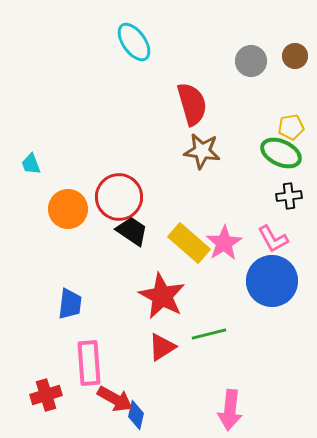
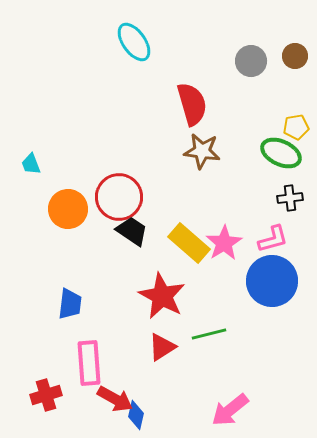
yellow pentagon: moved 5 px right
black cross: moved 1 px right, 2 px down
pink L-shape: rotated 76 degrees counterclockwise
pink arrow: rotated 45 degrees clockwise
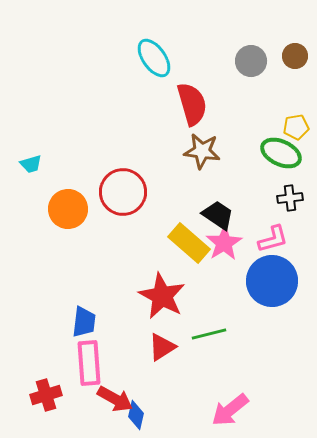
cyan ellipse: moved 20 px right, 16 px down
cyan trapezoid: rotated 85 degrees counterclockwise
red circle: moved 4 px right, 5 px up
black trapezoid: moved 86 px right, 16 px up
blue trapezoid: moved 14 px right, 18 px down
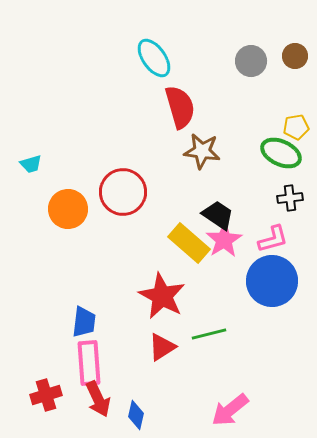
red semicircle: moved 12 px left, 3 px down
pink star: moved 3 px up
red arrow: moved 17 px left; rotated 36 degrees clockwise
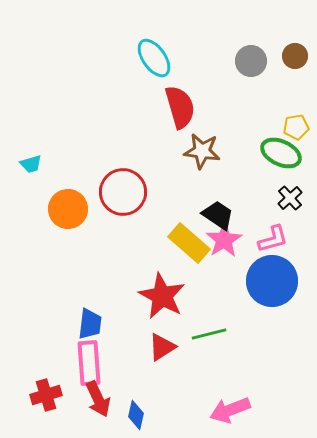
black cross: rotated 35 degrees counterclockwise
blue trapezoid: moved 6 px right, 2 px down
pink arrow: rotated 18 degrees clockwise
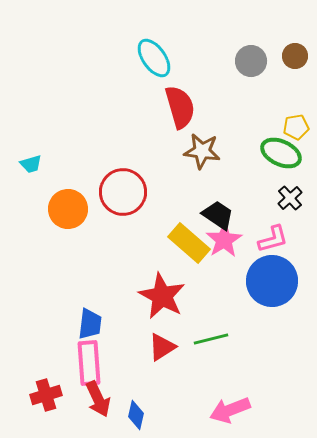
green line: moved 2 px right, 5 px down
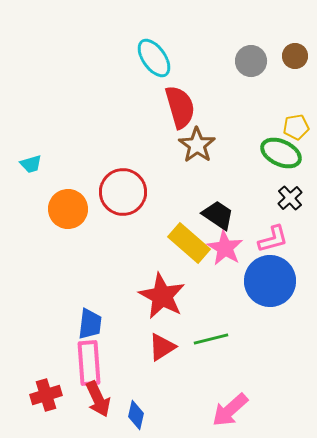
brown star: moved 5 px left, 6 px up; rotated 27 degrees clockwise
pink star: moved 1 px right, 8 px down; rotated 9 degrees counterclockwise
blue circle: moved 2 px left
pink arrow: rotated 21 degrees counterclockwise
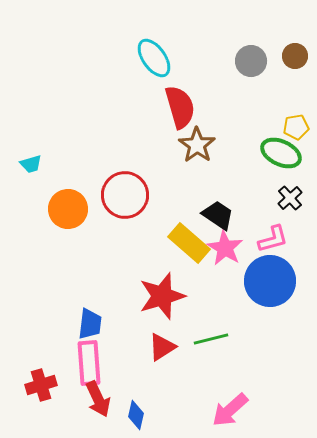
red circle: moved 2 px right, 3 px down
red star: rotated 27 degrees clockwise
red cross: moved 5 px left, 10 px up
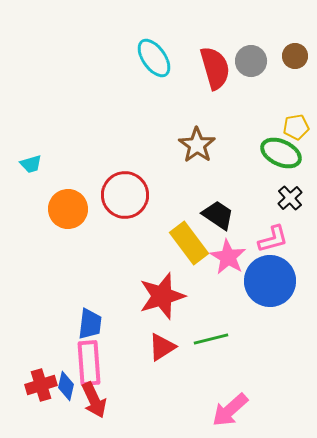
red semicircle: moved 35 px right, 39 px up
yellow rectangle: rotated 12 degrees clockwise
pink star: moved 3 px right, 9 px down
red arrow: moved 4 px left, 1 px down
blue diamond: moved 70 px left, 29 px up
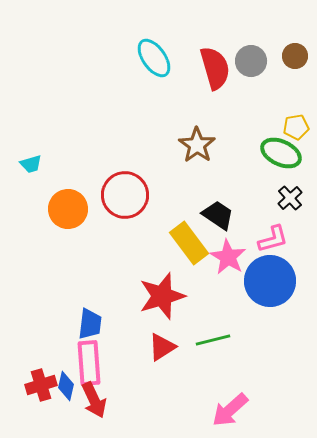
green line: moved 2 px right, 1 px down
